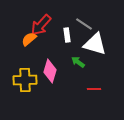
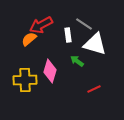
red arrow: rotated 20 degrees clockwise
white rectangle: moved 1 px right
green arrow: moved 1 px left, 1 px up
red line: rotated 24 degrees counterclockwise
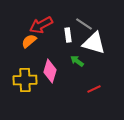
orange semicircle: moved 2 px down
white triangle: moved 1 px left, 1 px up
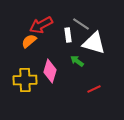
gray line: moved 3 px left
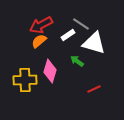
white rectangle: rotated 64 degrees clockwise
orange semicircle: moved 10 px right
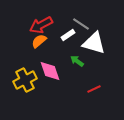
pink diamond: rotated 35 degrees counterclockwise
yellow cross: rotated 25 degrees counterclockwise
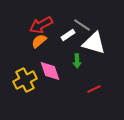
gray line: moved 1 px right, 1 px down
green arrow: rotated 128 degrees counterclockwise
